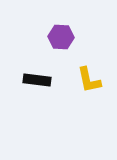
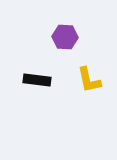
purple hexagon: moved 4 px right
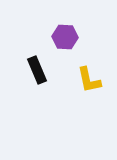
black rectangle: moved 10 px up; rotated 60 degrees clockwise
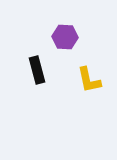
black rectangle: rotated 8 degrees clockwise
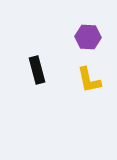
purple hexagon: moved 23 px right
